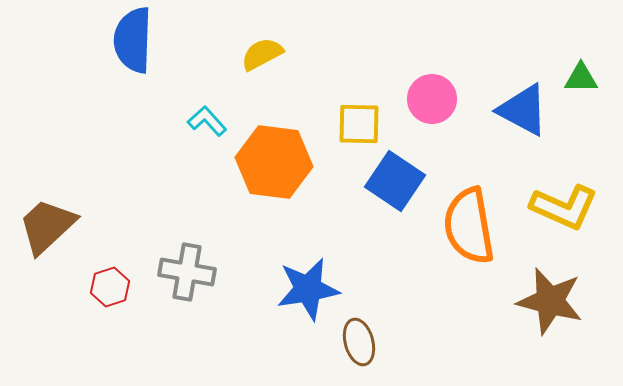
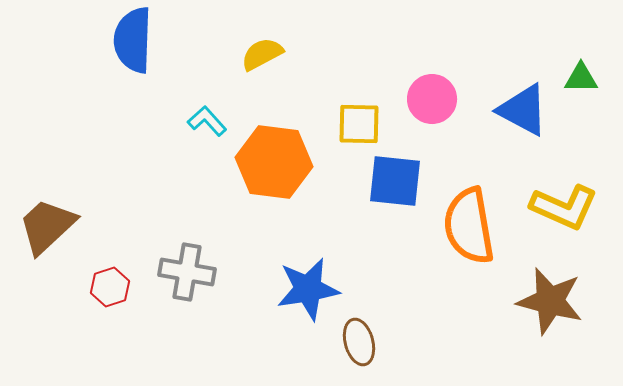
blue square: rotated 28 degrees counterclockwise
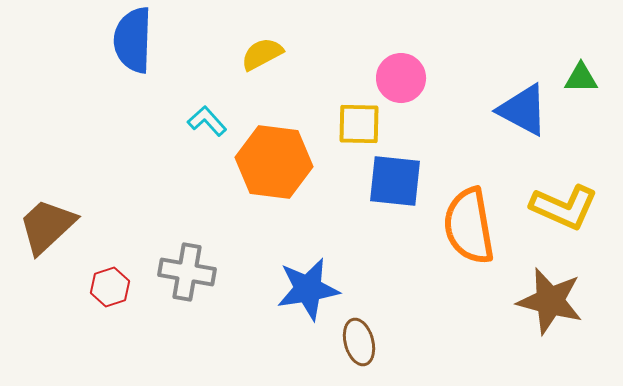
pink circle: moved 31 px left, 21 px up
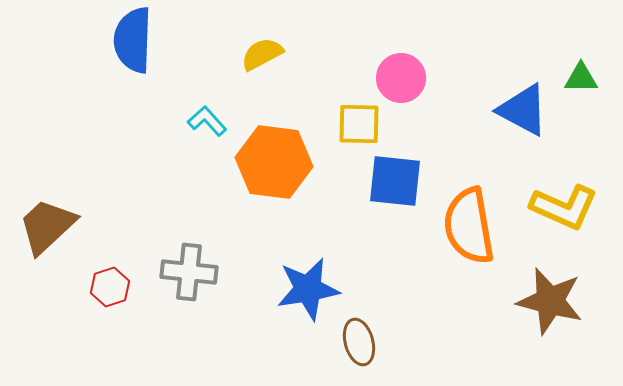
gray cross: moved 2 px right; rotated 4 degrees counterclockwise
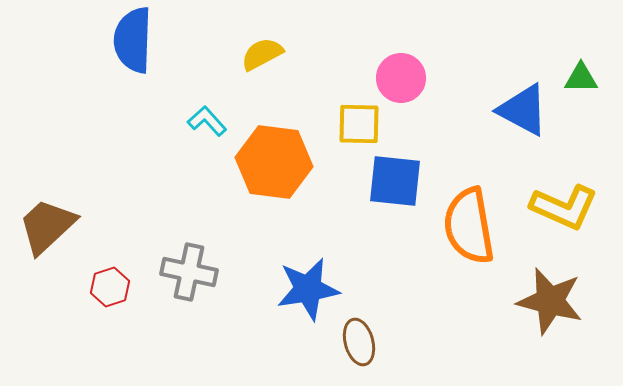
gray cross: rotated 6 degrees clockwise
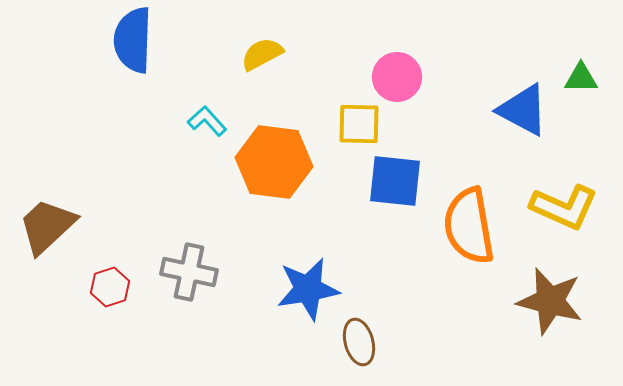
pink circle: moved 4 px left, 1 px up
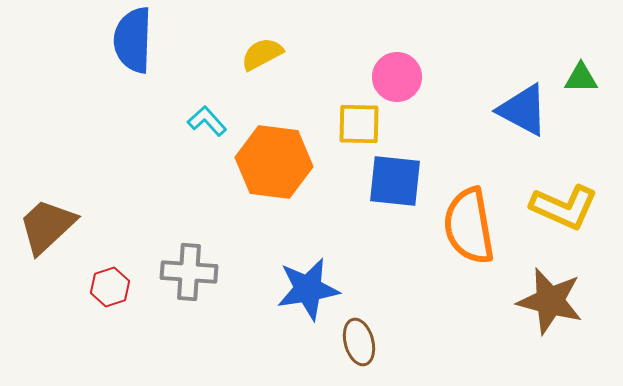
gray cross: rotated 8 degrees counterclockwise
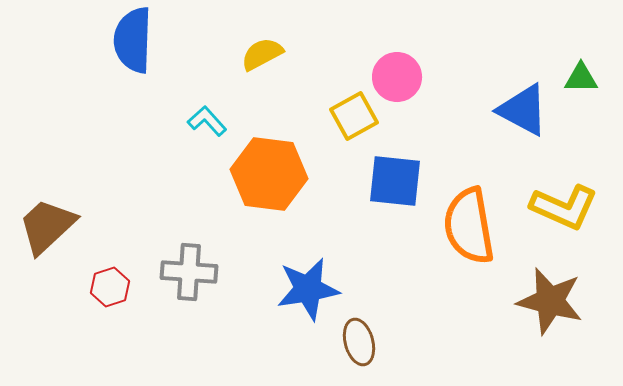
yellow square: moved 5 px left, 8 px up; rotated 30 degrees counterclockwise
orange hexagon: moved 5 px left, 12 px down
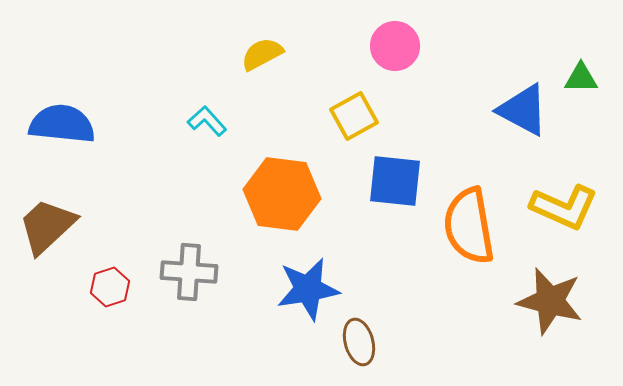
blue semicircle: moved 71 px left, 84 px down; rotated 94 degrees clockwise
pink circle: moved 2 px left, 31 px up
orange hexagon: moved 13 px right, 20 px down
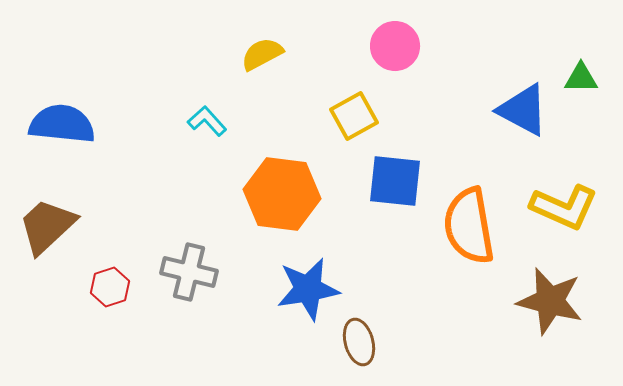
gray cross: rotated 10 degrees clockwise
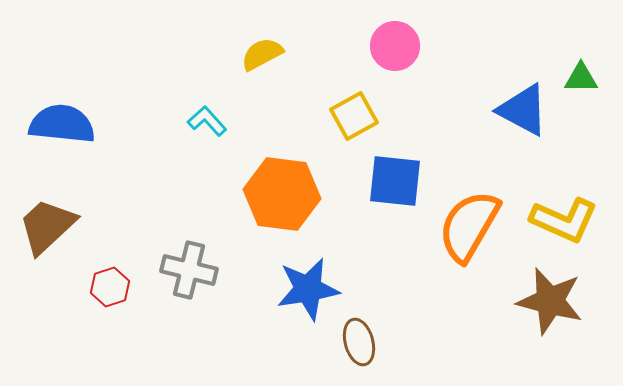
yellow L-shape: moved 13 px down
orange semicircle: rotated 40 degrees clockwise
gray cross: moved 2 px up
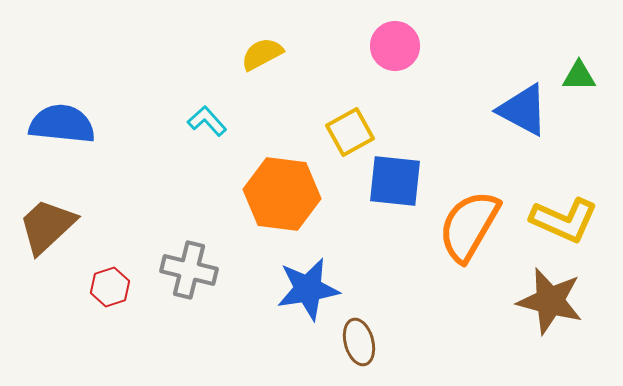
green triangle: moved 2 px left, 2 px up
yellow square: moved 4 px left, 16 px down
